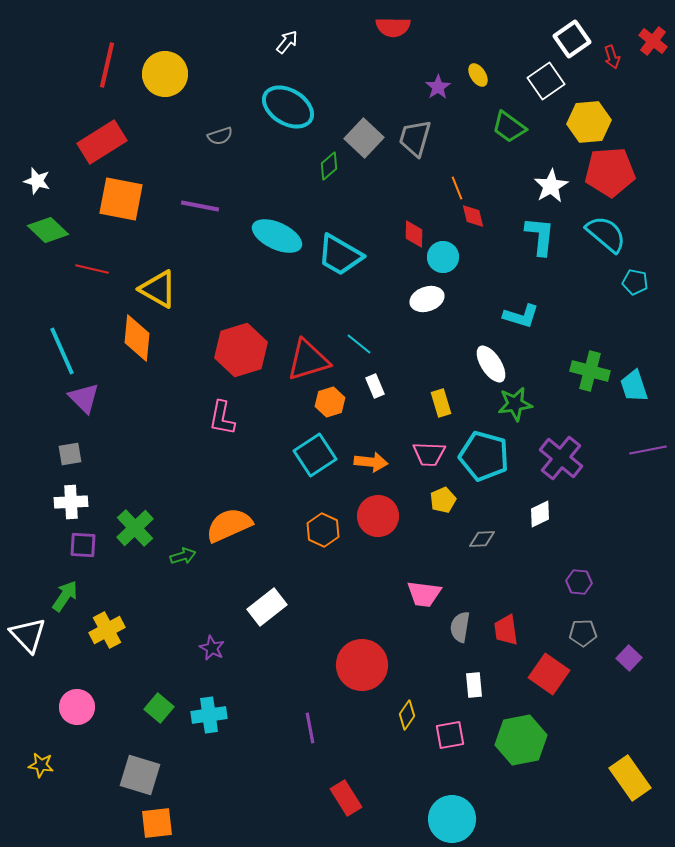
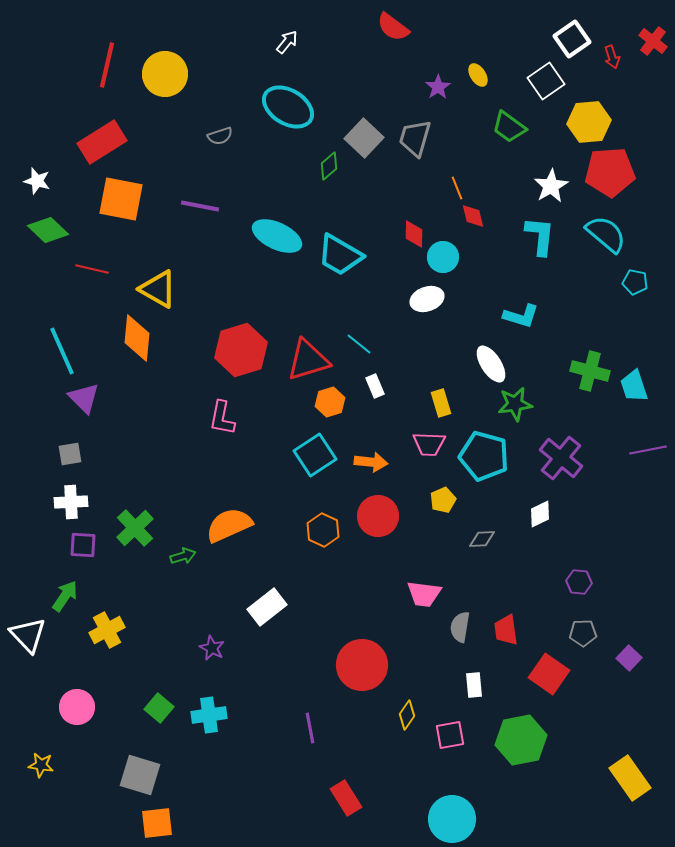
red semicircle at (393, 27): rotated 36 degrees clockwise
pink trapezoid at (429, 454): moved 10 px up
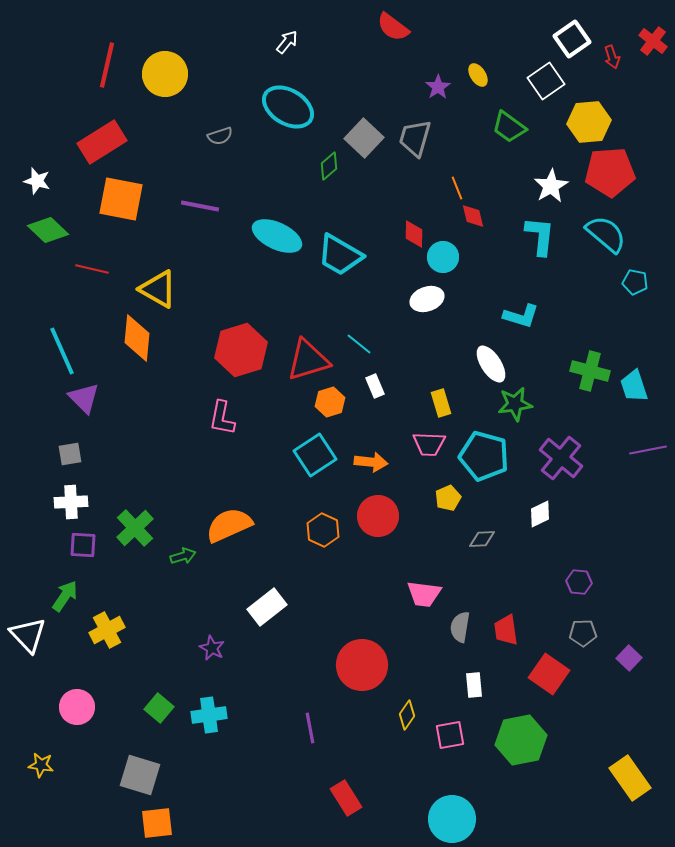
yellow pentagon at (443, 500): moved 5 px right, 2 px up
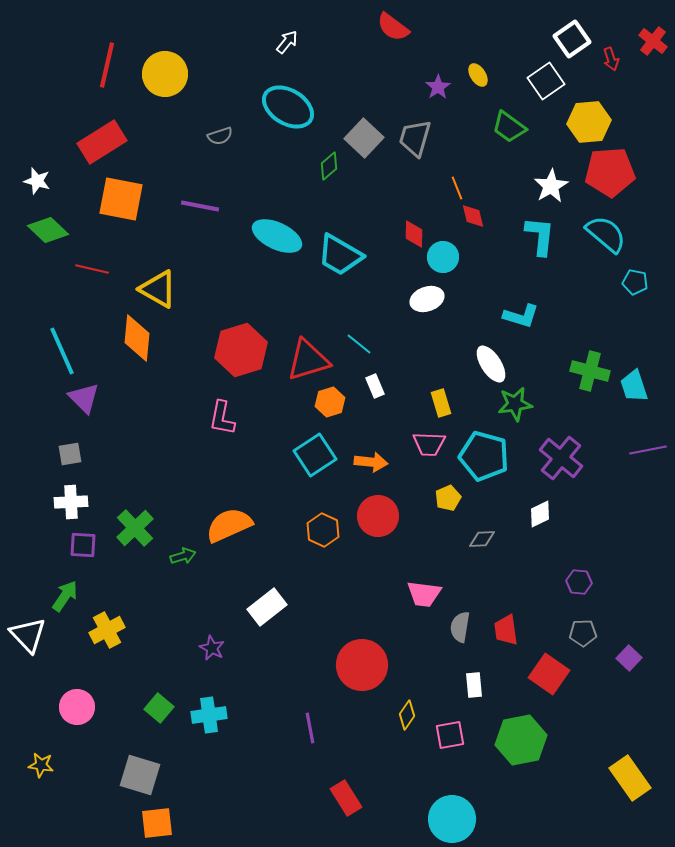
red arrow at (612, 57): moved 1 px left, 2 px down
